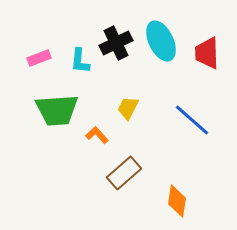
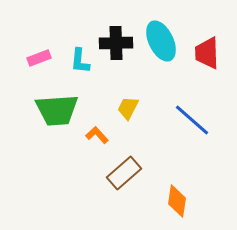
black cross: rotated 24 degrees clockwise
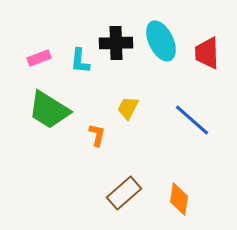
green trapezoid: moved 8 px left; rotated 36 degrees clockwise
orange L-shape: rotated 55 degrees clockwise
brown rectangle: moved 20 px down
orange diamond: moved 2 px right, 2 px up
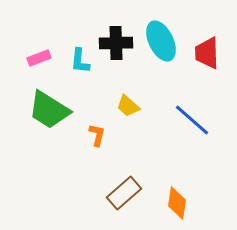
yellow trapezoid: moved 2 px up; rotated 75 degrees counterclockwise
orange diamond: moved 2 px left, 4 px down
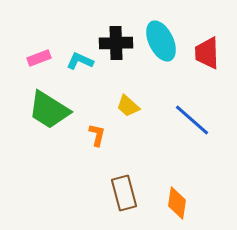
cyan L-shape: rotated 108 degrees clockwise
brown rectangle: rotated 64 degrees counterclockwise
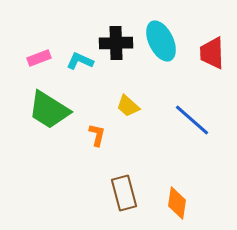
red trapezoid: moved 5 px right
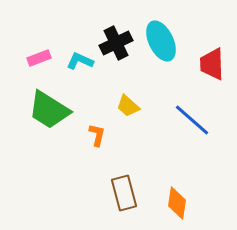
black cross: rotated 24 degrees counterclockwise
red trapezoid: moved 11 px down
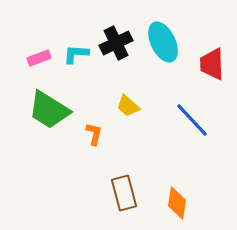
cyan ellipse: moved 2 px right, 1 px down
cyan L-shape: moved 4 px left, 7 px up; rotated 20 degrees counterclockwise
blue line: rotated 6 degrees clockwise
orange L-shape: moved 3 px left, 1 px up
